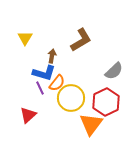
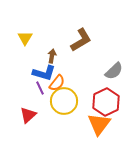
yellow circle: moved 7 px left, 3 px down
orange triangle: moved 8 px right
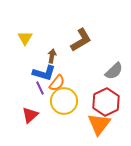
red triangle: moved 2 px right
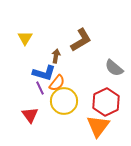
brown arrow: moved 4 px right
gray semicircle: moved 3 px up; rotated 84 degrees clockwise
red triangle: rotated 24 degrees counterclockwise
orange triangle: moved 1 px left, 2 px down
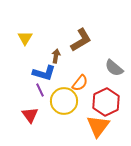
orange semicircle: moved 23 px right
purple line: moved 2 px down
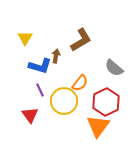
blue L-shape: moved 4 px left, 7 px up
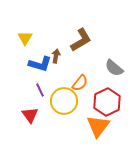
blue L-shape: moved 2 px up
red hexagon: moved 1 px right
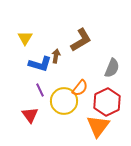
gray semicircle: moved 2 px left; rotated 108 degrees counterclockwise
orange semicircle: moved 5 px down
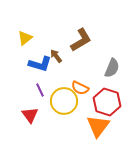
yellow triangle: rotated 21 degrees clockwise
brown arrow: rotated 48 degrees counterclockwise
orange semicircle: rotated 78 degrees clockwise
red hexagon: rotated 16 degrees counterclockwise
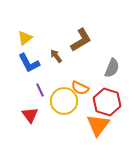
blue L-shape: moved 11 px left, 1 px up; rotated 45 degrees clockwise
orange triangle: moved 1 px up
